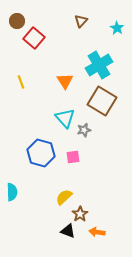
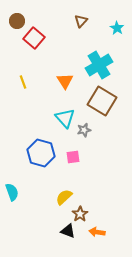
yellow line: moved 2 px right
cyan semicircle: rotated 18 degrees counterclockwise
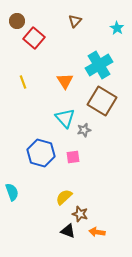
brown triangle: moved 6 px left
brown star: rotated 21 degrees counterclockwise
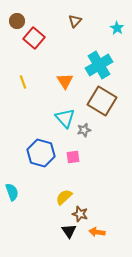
black triangle: moved 1 px right; rotated 35 degrees clockwise
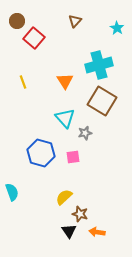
cyan cross: rotated 16 degrees clockwise
gray star: moved 1 px right, 3 px down
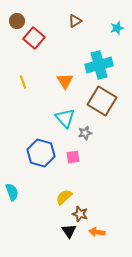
brown triangle: rotated 16 degrees clockwise
cyan star: rotated 24 degrees clockwise
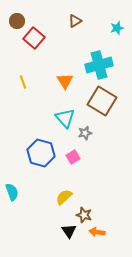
pink square: rotated 24 degrees counterclockwise
brown star: moved 4 px right, 1 px down
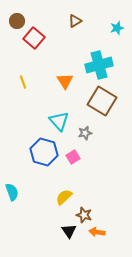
cyan triangle: moved 6 px left, 3 px down
blue hexagon: moved 3 px right, 1 px up
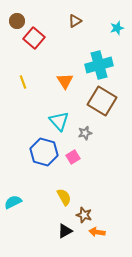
cyan semicircle: moved 1 px right, 10 px down; rotated 96 degrees counterclockwise
yellow semicircle: rotated 102 degrees clockwise
black triangle: moved 4 px left; rotated 35 degrees clockwise
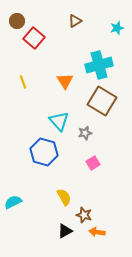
pink square: moved 20 px right, 6 px down
